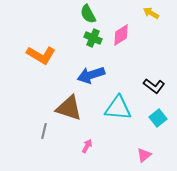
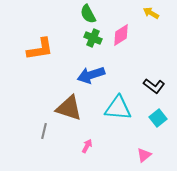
orange L-shape: moved 1 px left, 6 px up; rotated 40 degrees counterclockwise
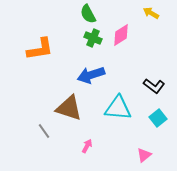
gray line: rotated 49 degrees counterclockwise
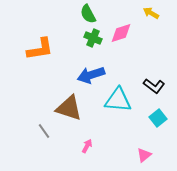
pink diamond: moved 2 px up; rotated 15 degrees clockwise
cyan triangle: moved 8 px up
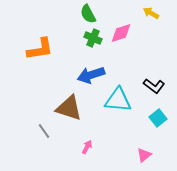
pink arrow: moved 1 px down
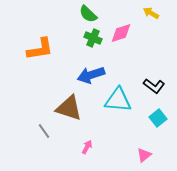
green semicircle: rotated 18 degrees counterclockwise
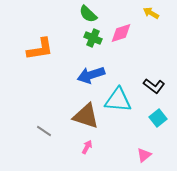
brown triangle: moved 17 px right, 8 px down
gray line: rotated 21 degrees counterclockwise
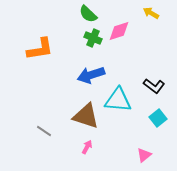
pink diamond: moved 2 px left, 2 px up
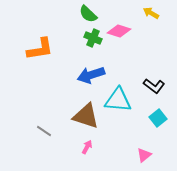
pink diamond: rotated 35 degrees clockwise
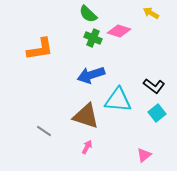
cyan square: moved 1 px left, 5 px up
